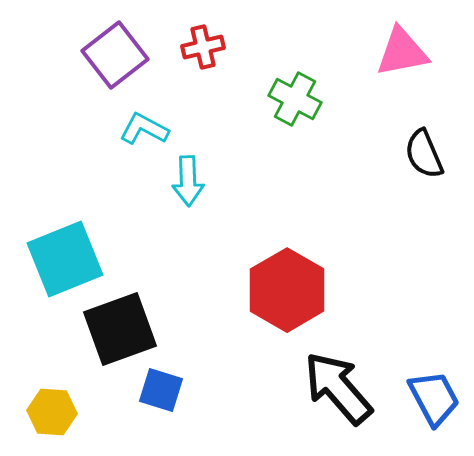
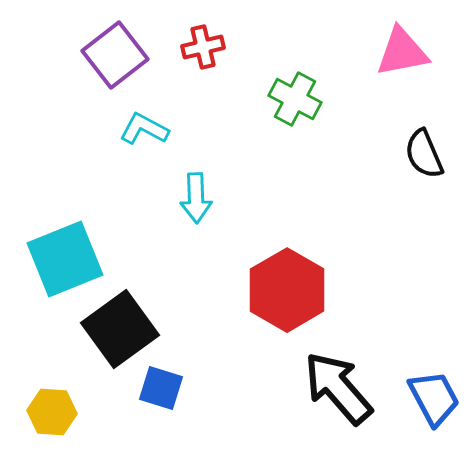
cyan arrow: moved 8 px right, 17 px down
black square: rotated 16 degrees counterclockwise
blue square: moved 2 px up
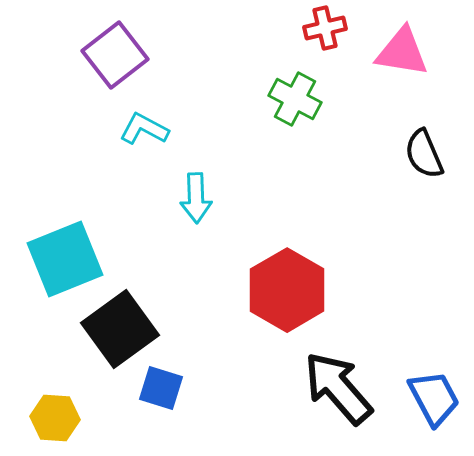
red cross: moved 122 px right, 19 px up
pink triangle: rotated 20 degrees clockwise
yellow hexagon: moved 3 px right, 6 px down
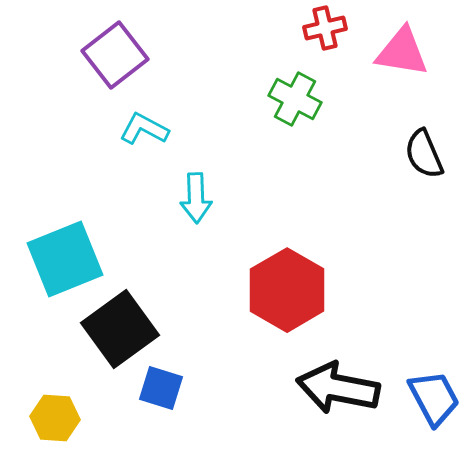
black arrow: rotated 38 degrees counterclockwise
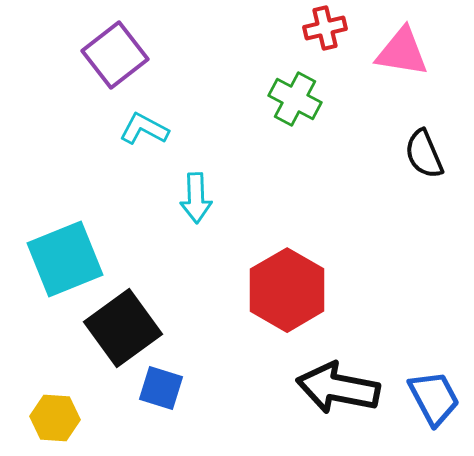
black square: moved 3 px right, 1 px up
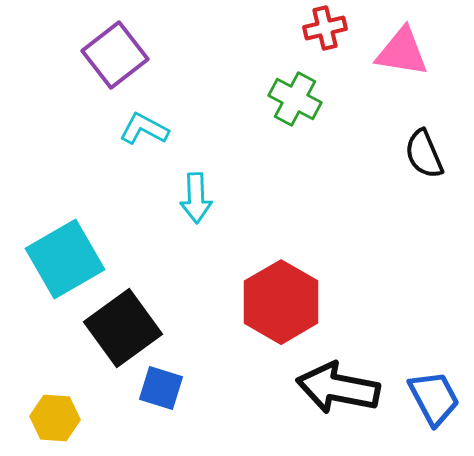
cyan square: rotated 8 degrees counterclockwise
red hexagon: moved 6 px left, 12 px down
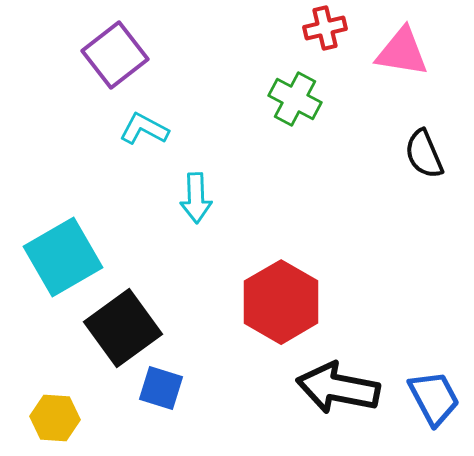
cyan square: moved 2 px left, 2 px up
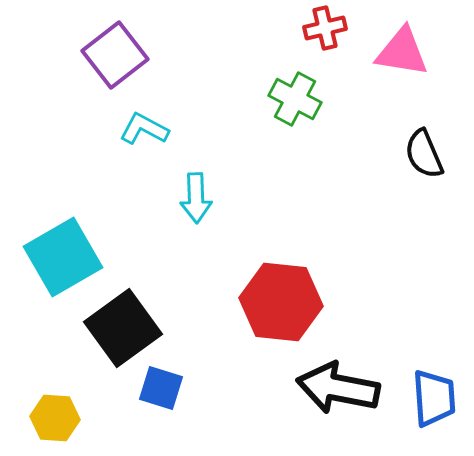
red hexagon: rotated 24 degrees counterclockwise
blue trapezoid: rotated 24 degrees clockwise
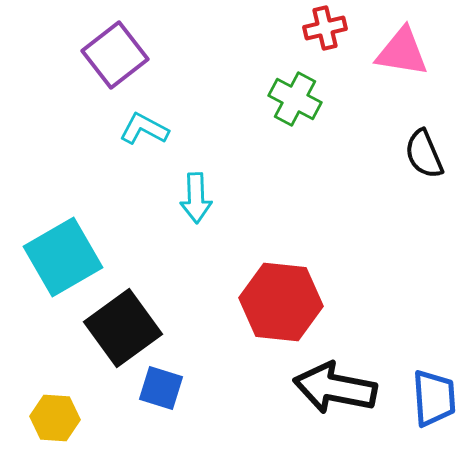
black arrow: moved 3 px left
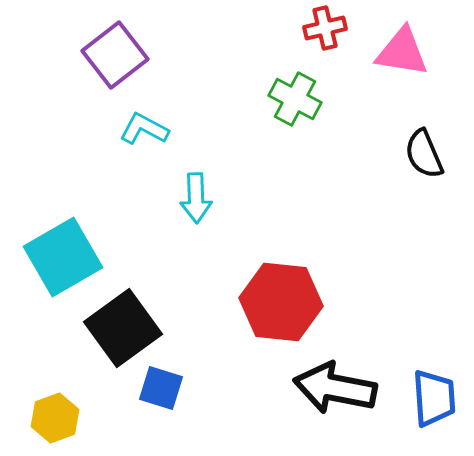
yellow hexagon: rotated 24 degrees counterclockwise
